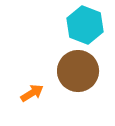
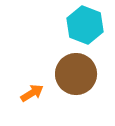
brown circle: moved 2 px left, 3 px down
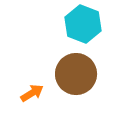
cyan hexagon: moved 2 px left, 1 px up
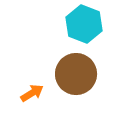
cyan hexagon: moved 1 px right
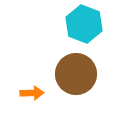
orange arrow: rotated 30 degrees clockwise
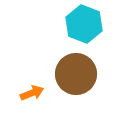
orange arrow: rotated 20 degrees counterclockwise
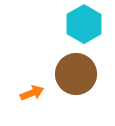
cyan hexagon: rotated 9 degrees clockwise
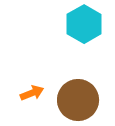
brown circle: moved 2 px right, 26 px down
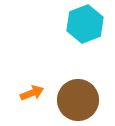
cyan hexagon: moved 1 px right; rotated 9 degrees clockwise
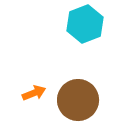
orange arrow: moved 2 px right
